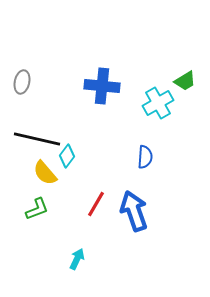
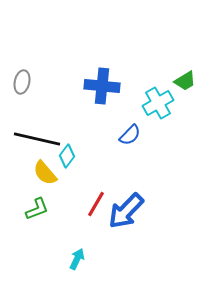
blue semicircle: moved 15 px left, 22 px up; rotated 40 degrees clockwise
blue arrow: moved 8 px left; rotated 117 degrees counterclockwise
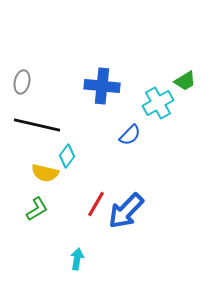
black line: moved 14 px up
yellow semicircle: rotated 36 degrees counterclockwise
green L-shape: rotated 10 degrees counterclockwise
cyan arrow: rotated 15 degrees counterclockwise
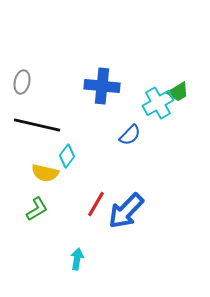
green trapezoid: moved 7 px left, 11 px down
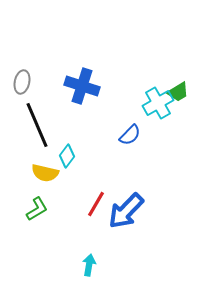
blue cross: moved 20 px left; rotated 12 degrees clockwise
black line: rotated 54 degrees clockwise
cyan arrow: moved 12 px right, 6 px down
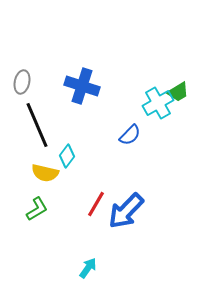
cyan arrow: moved 1 px left, 3 px down; rotated 25 degrees clockwise
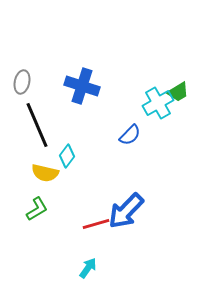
red line: moved 20 px down; rotated 44 degrees clockwise
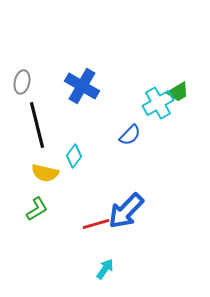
blue cross: rotated 12 degrees clockwise
black line: rotated 9 degrees clockwise
cyan diamond: moved 7 px right
cyan arrow: moved 17 px right, 1 px down
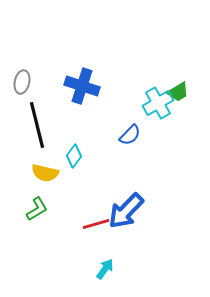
blue cross: rotated 12 degrees counterclockwise
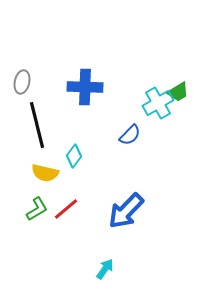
blue cross: moved 3 px right, 1 px down; rotated 16 degrees counterclockwise
red line: moved 30 px left, 15 px up; rotated 24 degrees counterclockwise
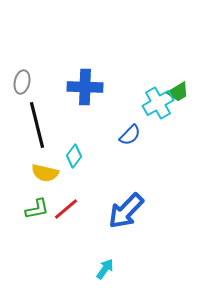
green L-shape: rotated 20 degrees clockwise
